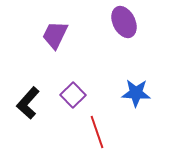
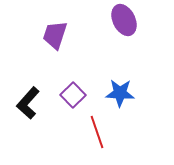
purple ellipse: moved 2 px up
purple trapezoid: rotated 8 degrees counterclockwise
blue star: moved 16 px left
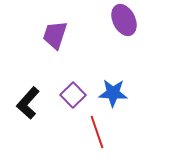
blue star: moved 7 px left
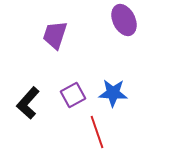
purple square: rotated 15 degrees clockwise
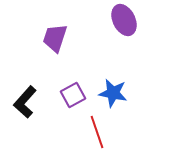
purple trapezoid: moved 3 px down
blue star: rotated 8 degrees clockwise
black L-shape: moved 3 px left, 1 px up
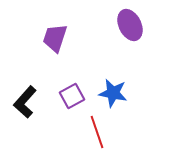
purple ellipse: moved 6 px right, 5 px down
purple square: moved 1 px left, 1 px down
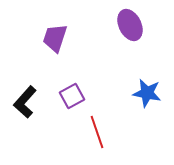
blue star: moved 34 px right
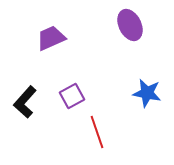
purple trapezoid: moved 4 px left; rotated 48 degrees clockwise
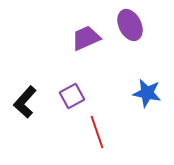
purple trapezoid: moved 35 px right
